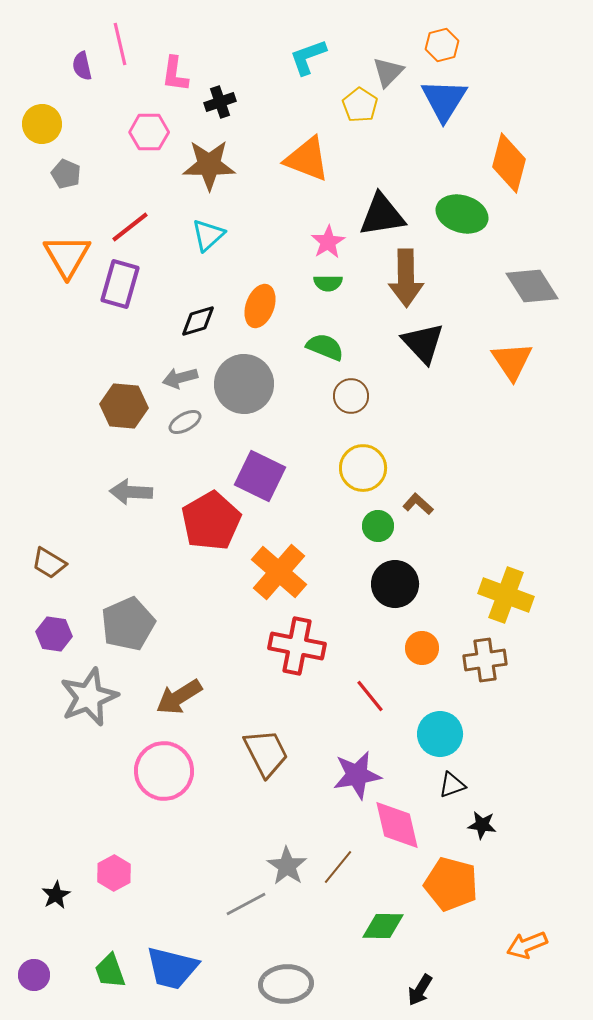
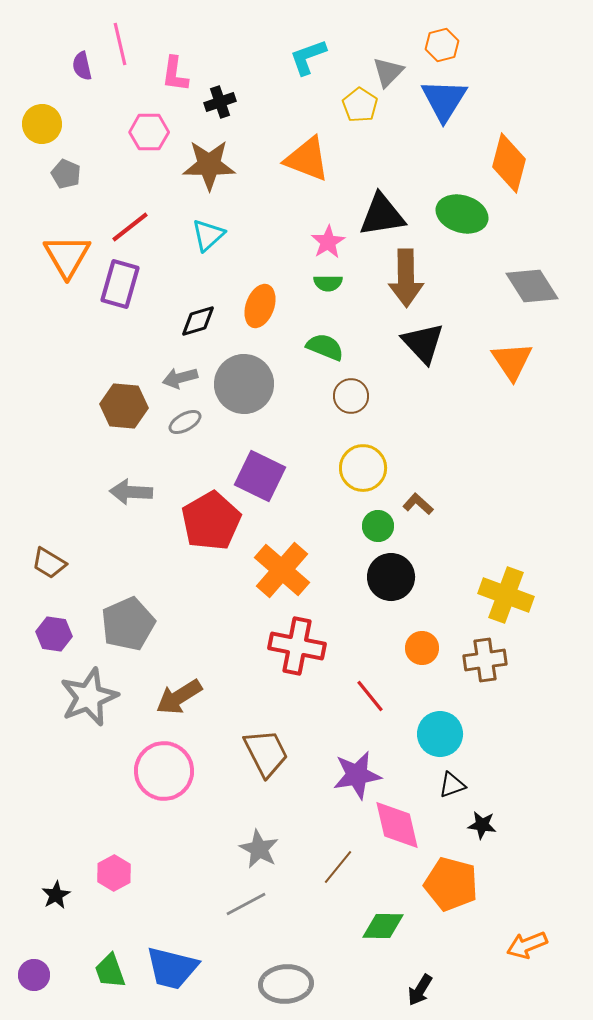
orange cross at (279, 572): moved 3 px right, 2 px up
black circle at (395, 584): moved 4 px left, 7 px up
gray star at (287, 866): moved 28 px left, 17 px up; rotated 6 degrees counterclockwise
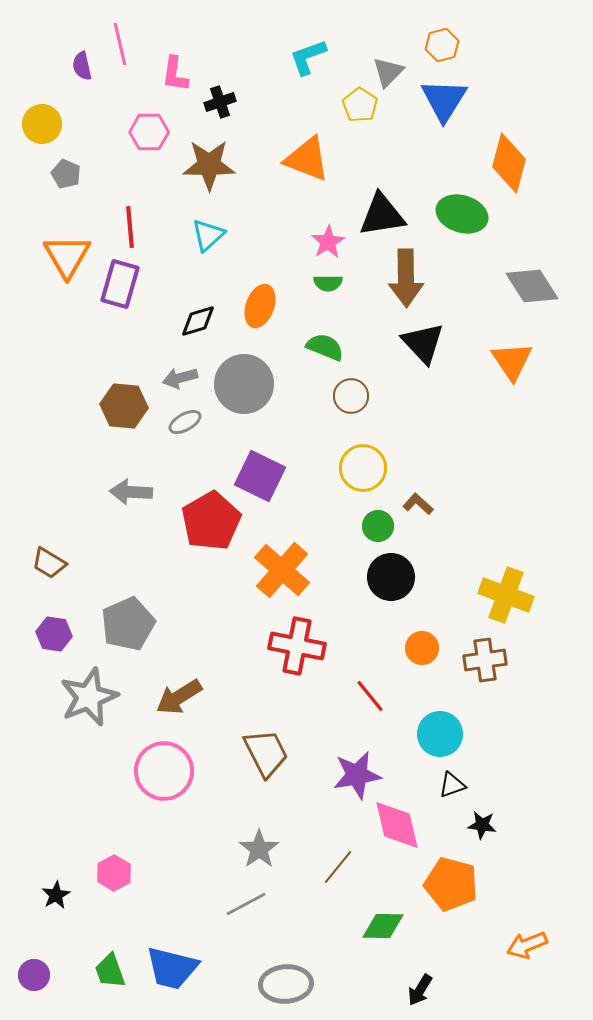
red line at (130, 227): rotated 57 degrees counterclockwise
gray star at (259, 849): rotated 9 degrees clockwise
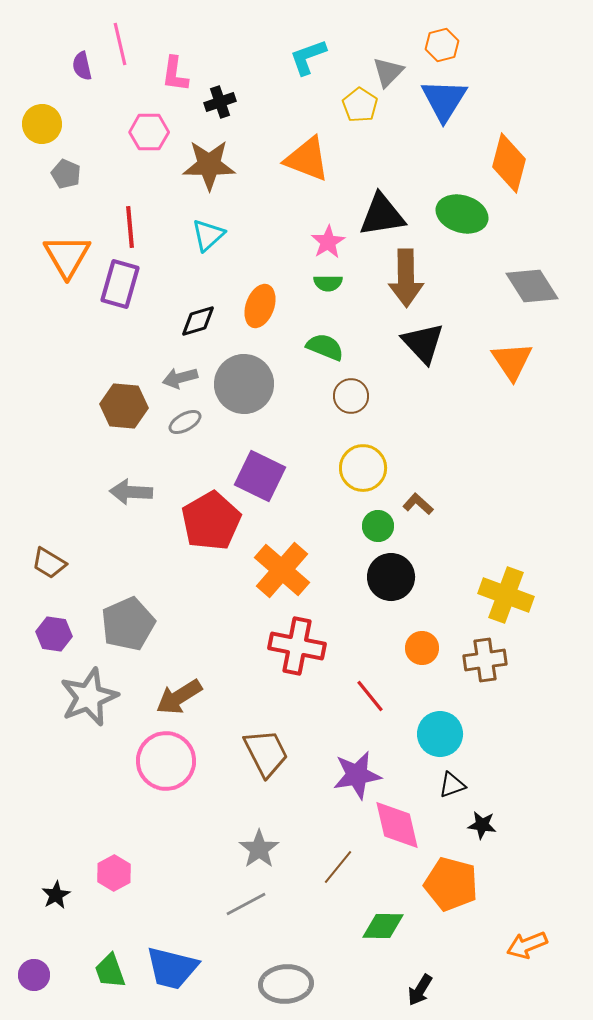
pink circle at (164, 771): moved 2 px right, 10 px up
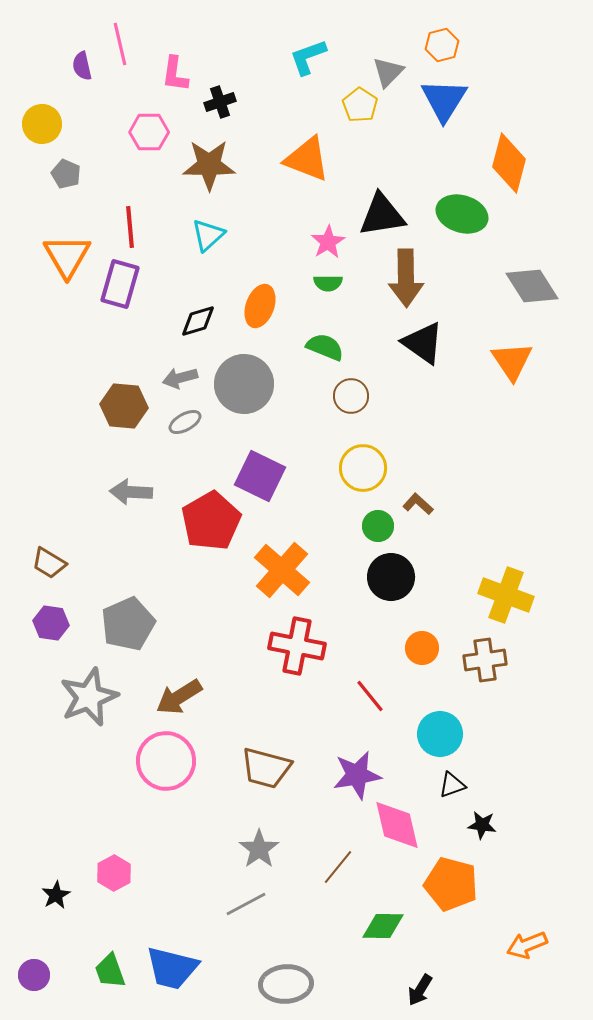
black triangle at (423, 343): rotated 12 degrees counterclockwise
purple hexagon at (54, 634): moved 3 px left, 11 px up
brown trapezoid at (266, 753): moved 15 px down; rotated 132 degrees clockwise
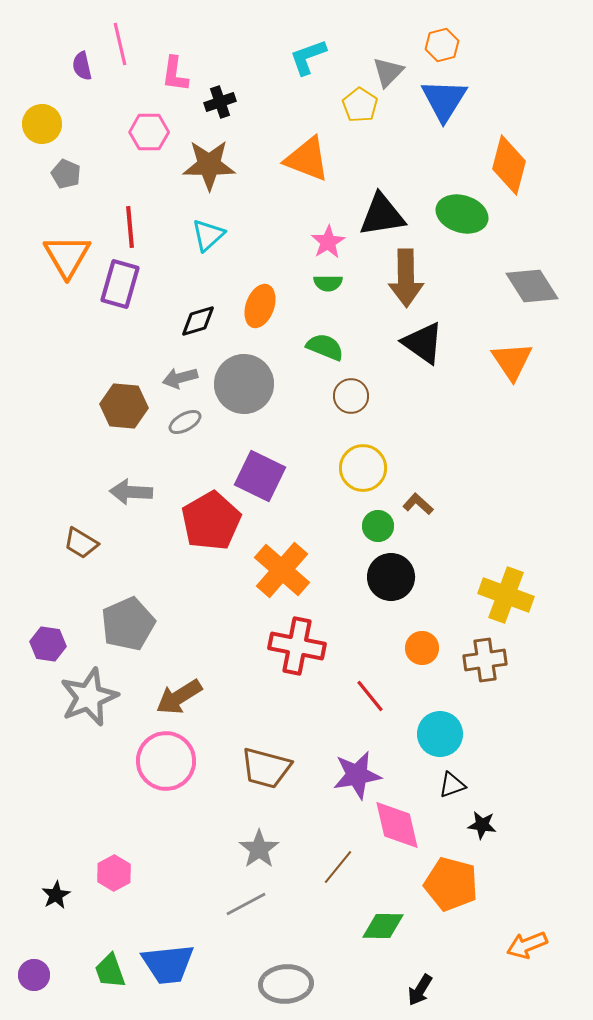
orange diamond at (509, 163): moved 2 px down
brown trapezoid at (49, 563): moved 32 px right, 20 px up
purple hexagon at (51, 623): moved 3 px left, 21 px down
blue trapezoid at (172, 968): moved 4 px left, 4 px up; rotated 20 degrees counterclockwise
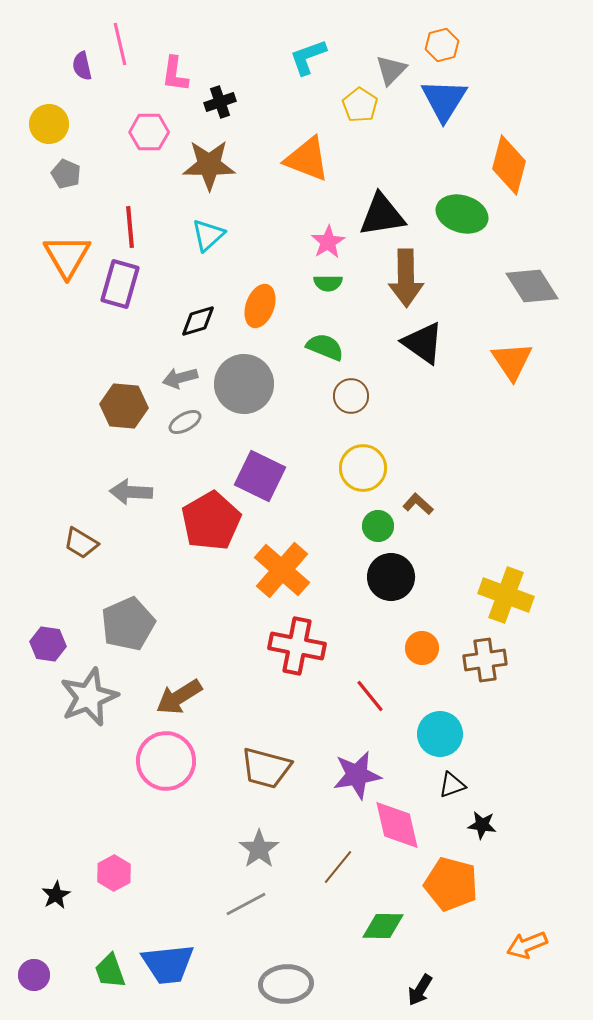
gray triangle at (388, 72): moved 3 px right, 2 px up
yellow circle at (42, 124): moved 7 px right
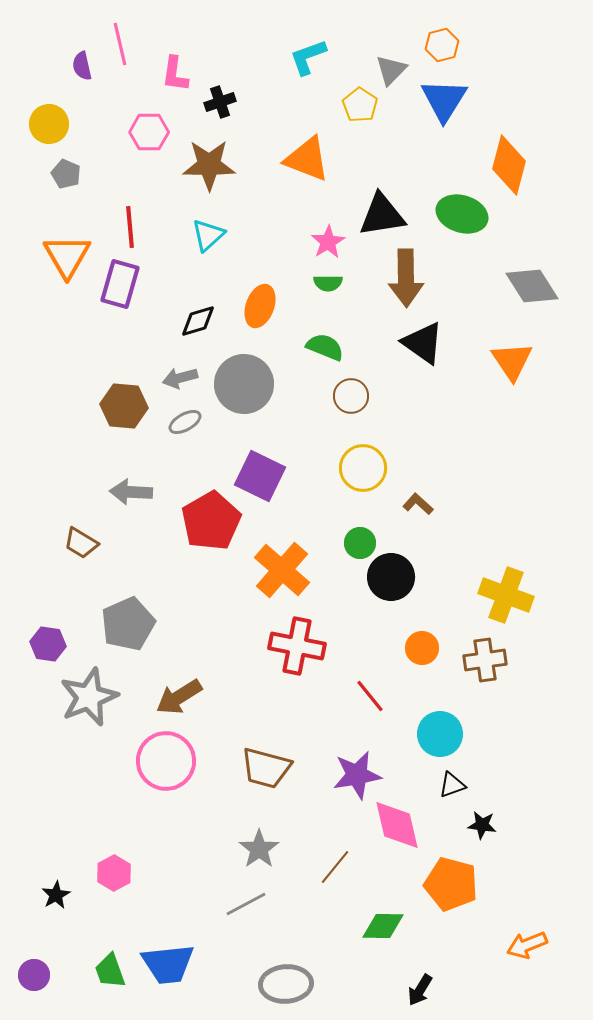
green circle at (378, 526): moved 18 px left, 17 px down
brown line at (338, 867): moved 3 px left
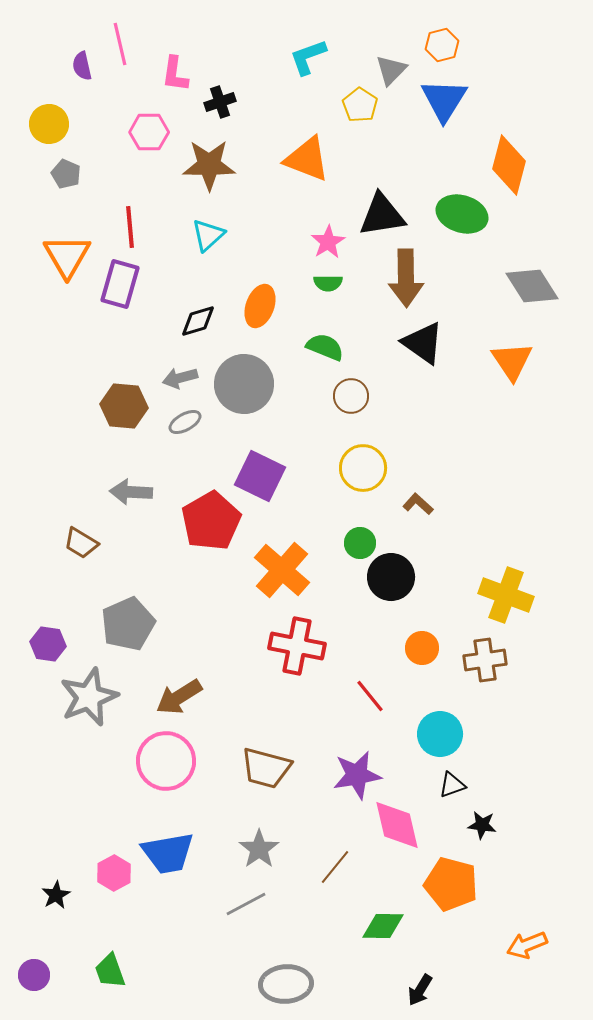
blue trapezoid at (168, 964): moved 111 px up; rotated 4 degrees counterclockwise
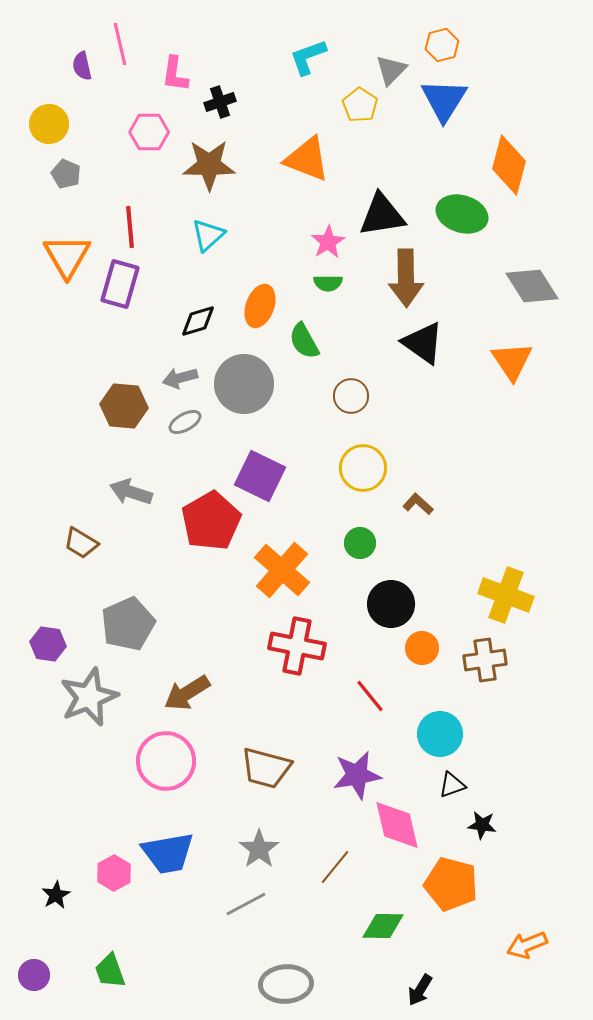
green semicircle at (325, 347): moved 21 px left, 6 px up; rotated 141 degrees counterclockwise
gray arrow at (131, 492): rotated 15 degrees clockwise
black circle at (391, 577): moved 27 px down
brown arrow at (179, 697): moved 8 px right, 4 px up
